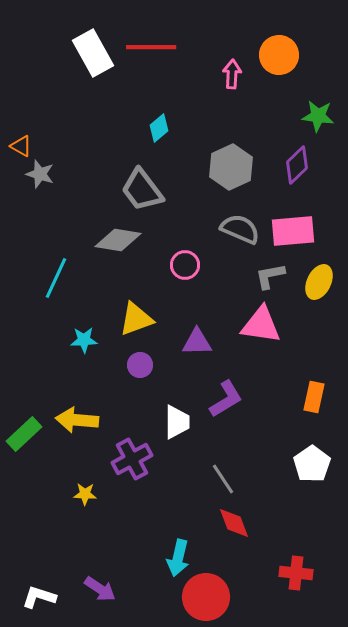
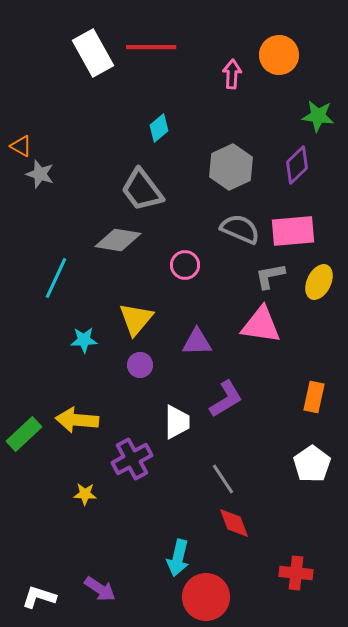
yellow triangle: rotated 30 degrees counterclockwise
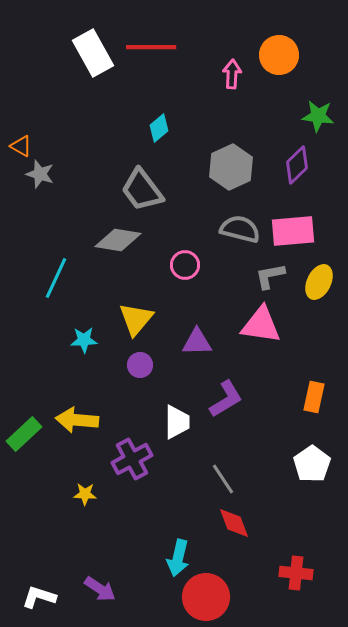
gray semicircle: rotated 9 degrees counterclockwise
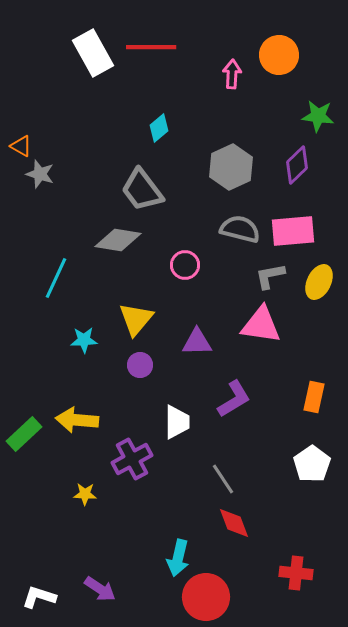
purple L-shape: moved 8 px right
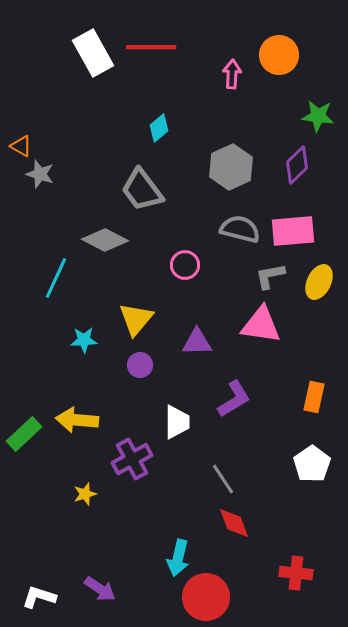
gray diamond: moved 13 px left; rotated 18 degrees clockwise
yellow star: rotated 20 degrees counterclockwise
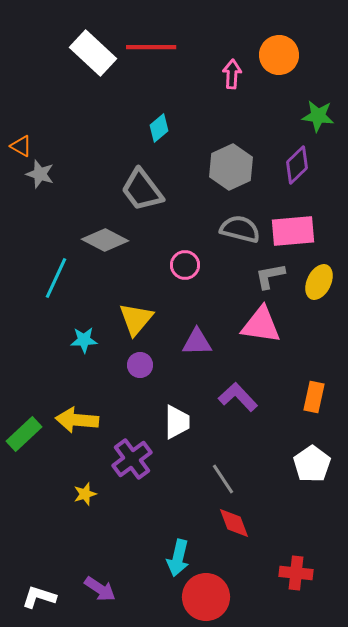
white rectangle: rotated 18 degrees counterclockwise
purple L-shape: moved 4 px right, 2 px up; rotated 102 degrees counterclockwise
purple cross: rotated 9 degrees counterclockwise
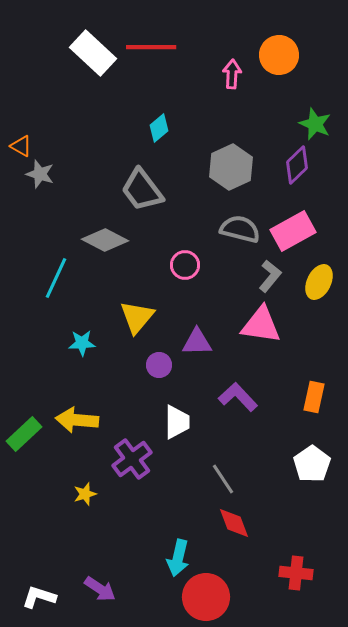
green star: moved 3 px left, 8 px down; rotated 16 degrees clockwise
pink rectangle: rotated 24 degrees counterclockwise
gray L-shape: rotated 140 degrees clockwise
yellow triangle: moved 1 px right, 2 px up
cyan star: moved 2 px left, 3 px down
purple circle: moved 19 px right
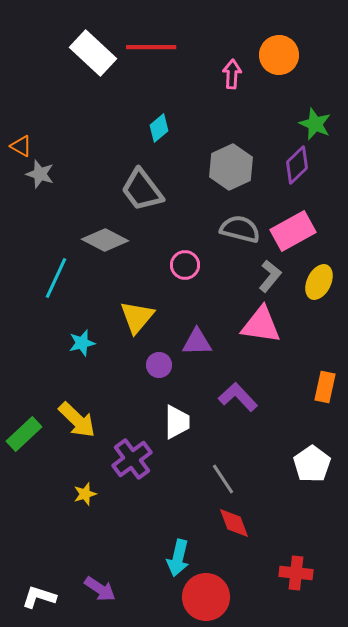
cyan star: rotated 12 degrees counterclockwise
orange rectangle: moved 11 px right, 10 px up
yellow arrow: rotated 141 degrees counterclockwise
